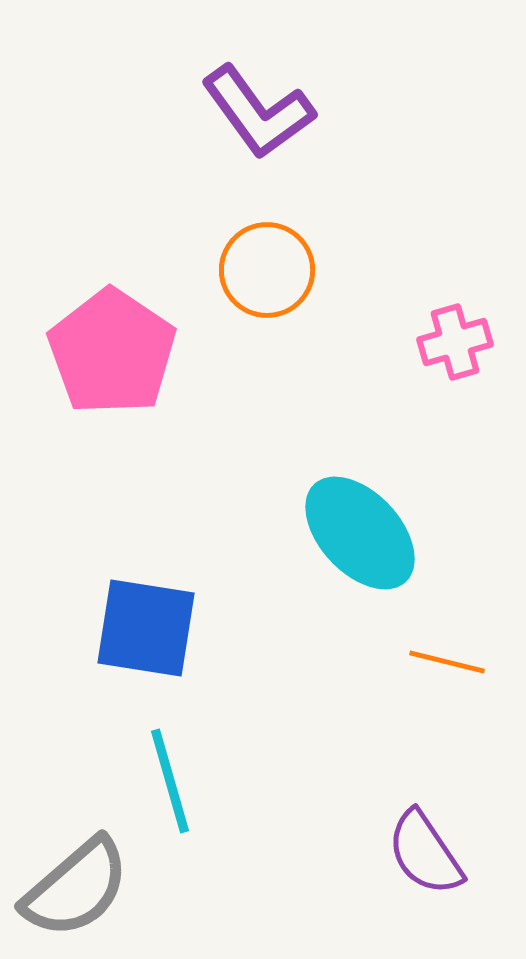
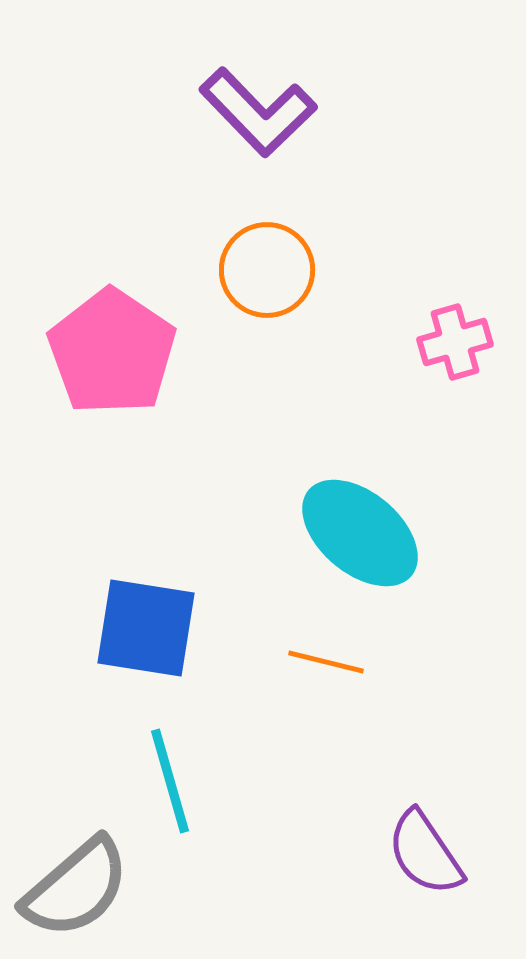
purple L-shape: rotated 8 degrees counterclockwise
cyan ellipse: rotated 7 degrees counterclockwise
orange line: moved 121 px left
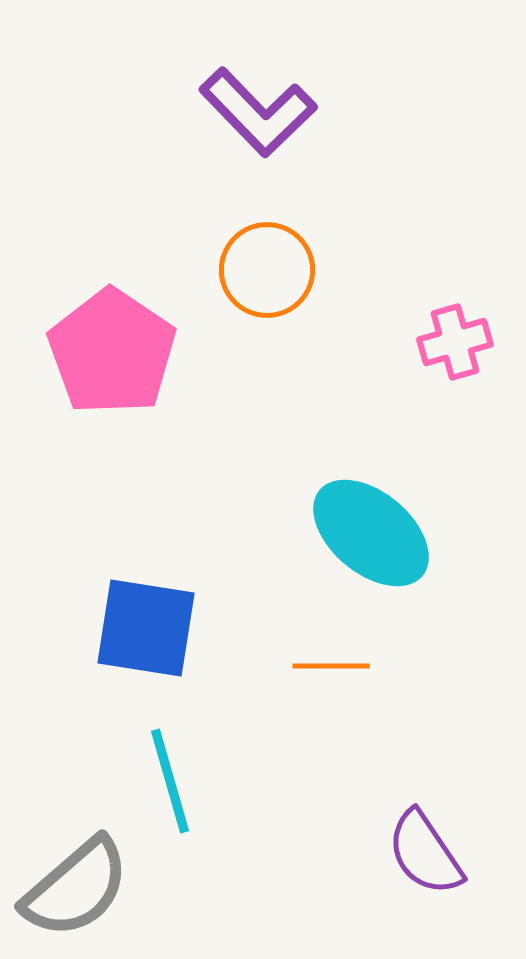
cyan ellipse: moved 11 px right
orange line: moved 5 px right, 4 px down; rotated 14 degrees counterclockwise
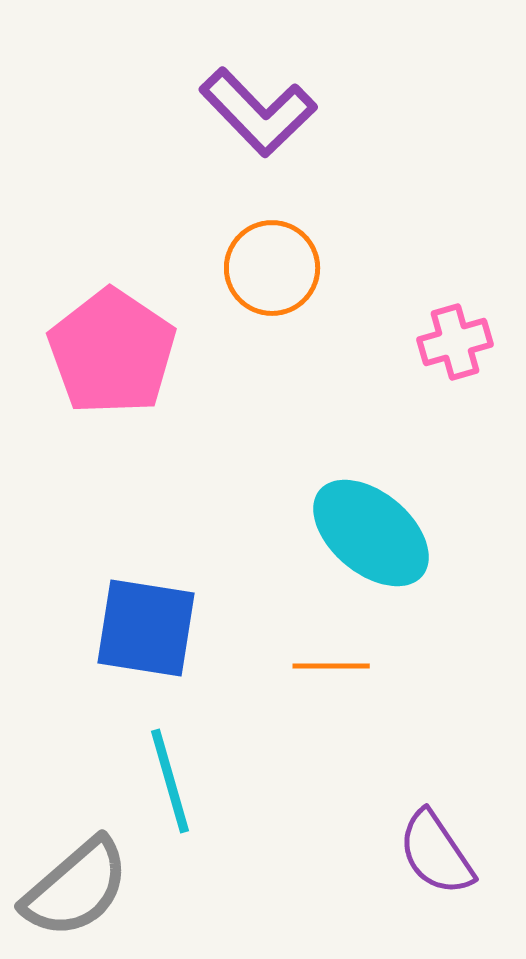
orange circle: moved 5 px right, 2 px up
purple semicircle: moved 11 px right
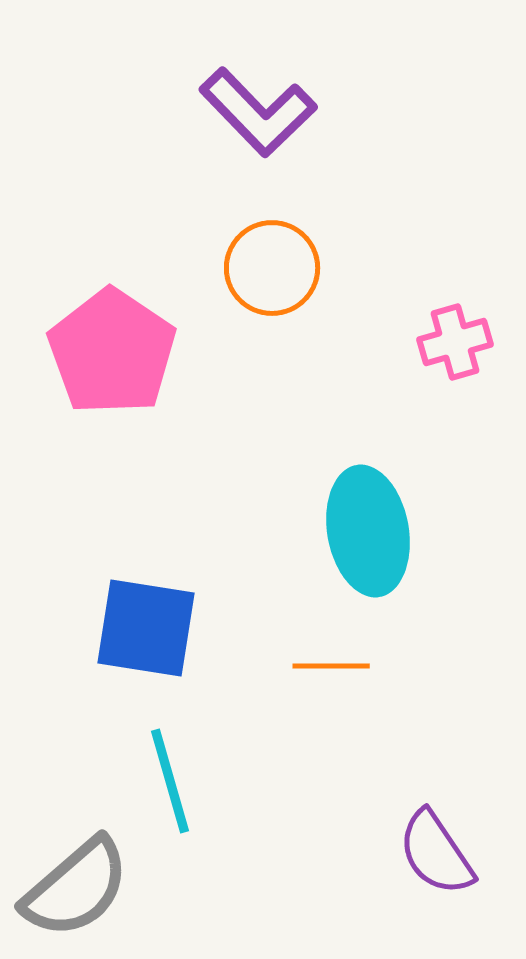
cyan ellipse: moved 3 px left, 2 px up; rotated 40 degrees clockwise
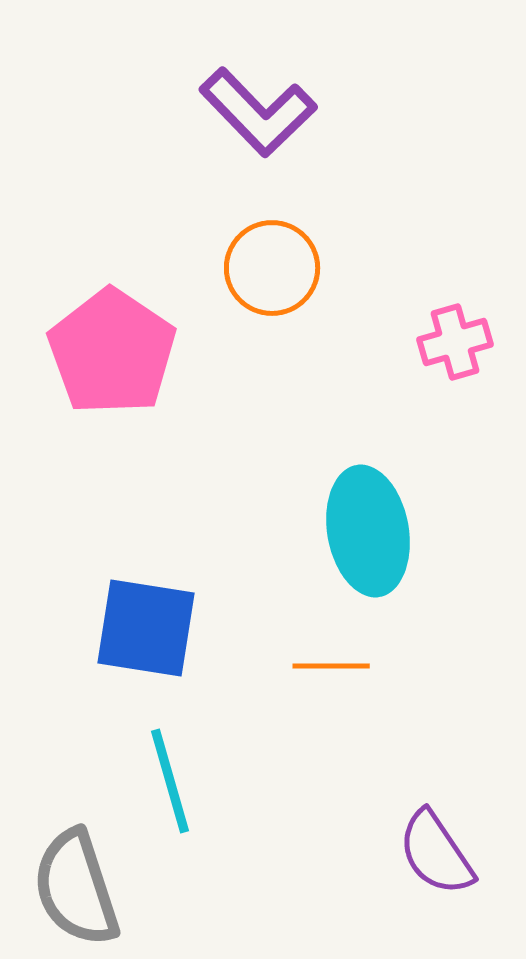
gray semicircle: rotated 113 degrees clockwise
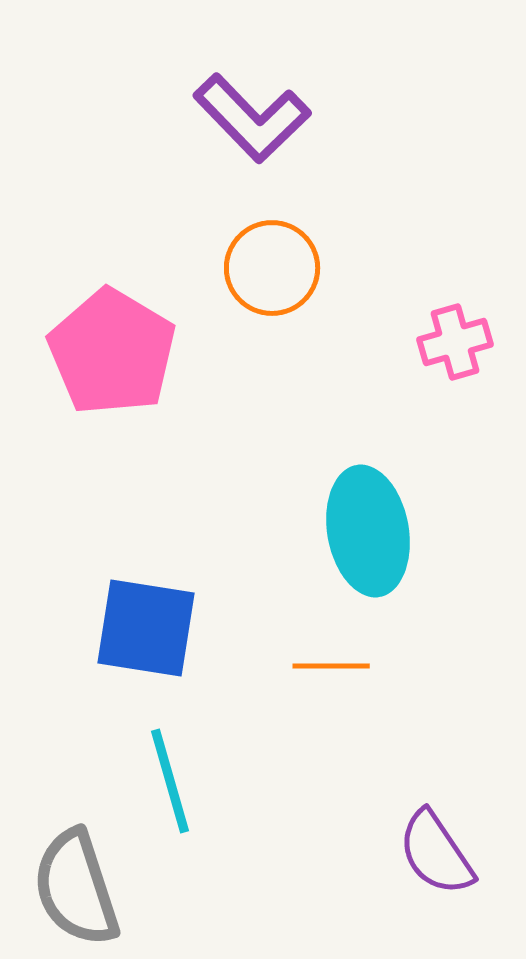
purple L-shape: moved 6 px left, 6 px down
pink pentagon: rotated 3 degrees counterclockwise
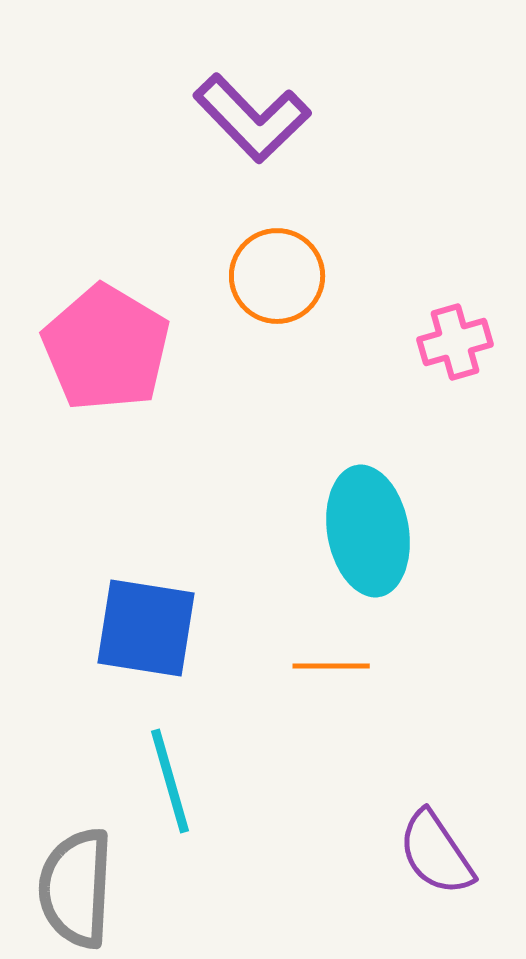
orange circle: moved 5 px right, 8 px down
pink pentagon: moved 6 px left, 4 px up
gray semicircle: rotated 21 degrees clockwise
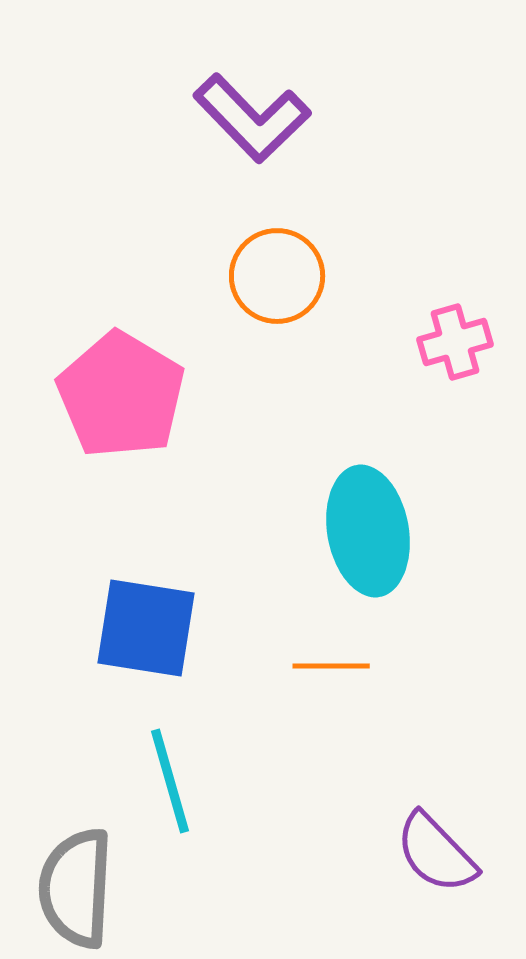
pink pentagon: moved 15 px right, 47 px down
purple semicircle: rotated 10 degrees counterclockwise
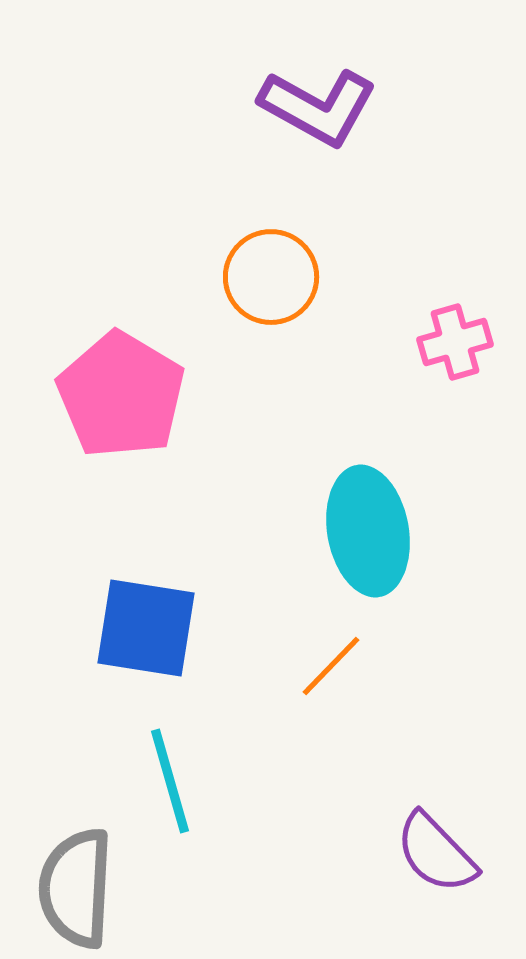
purple L-shape: moved 66 px right, 11 px up; rotated 17 degrees counterclockwise
orange circle: moved 6 px left, 1 px down
orange line: rotated 46 degrees counterclockwise
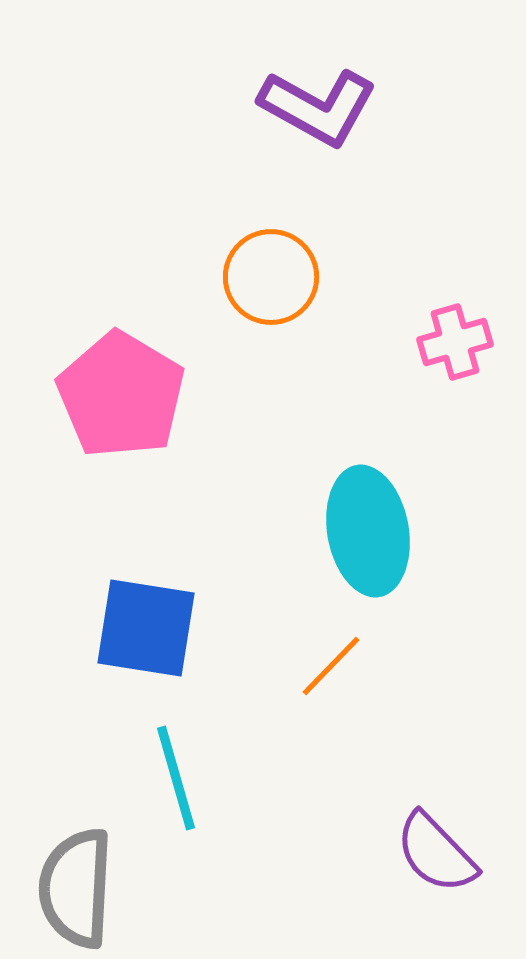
cyan line: moved 6 px right, 3 px up
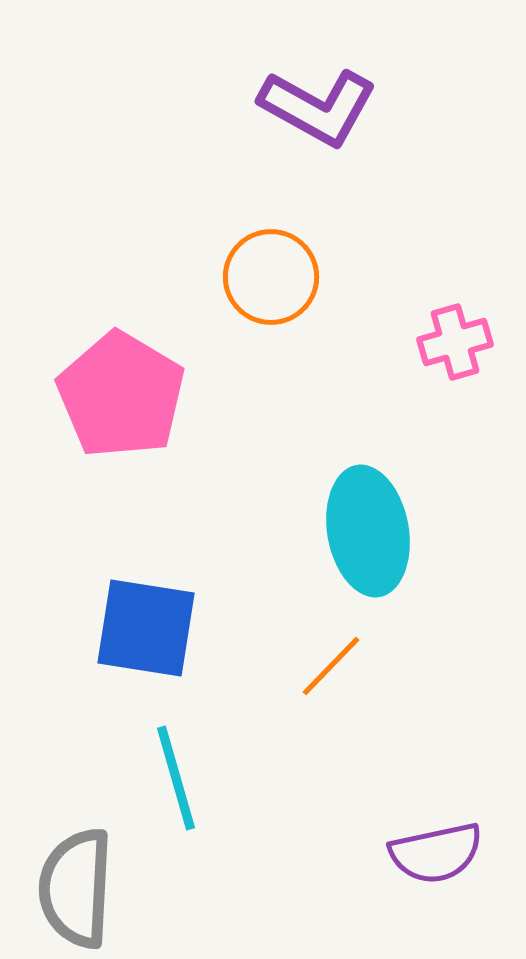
purple semicircle: rotated 58 degrees counterclockwise
